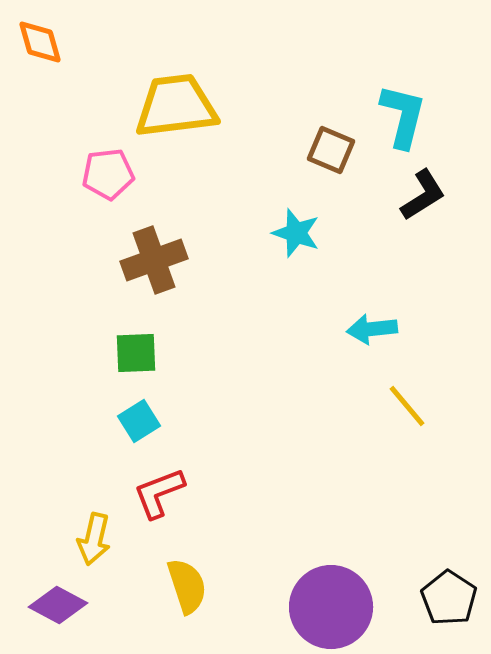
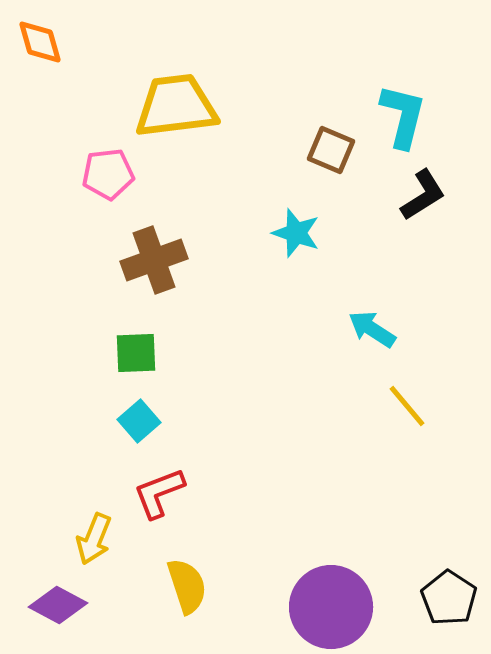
cyan arrow: rotated 39 degrees clockwise
cyan square: rotated 9 degrees counterclockwise
yellow arrow: rotated 9 degrees clockwise
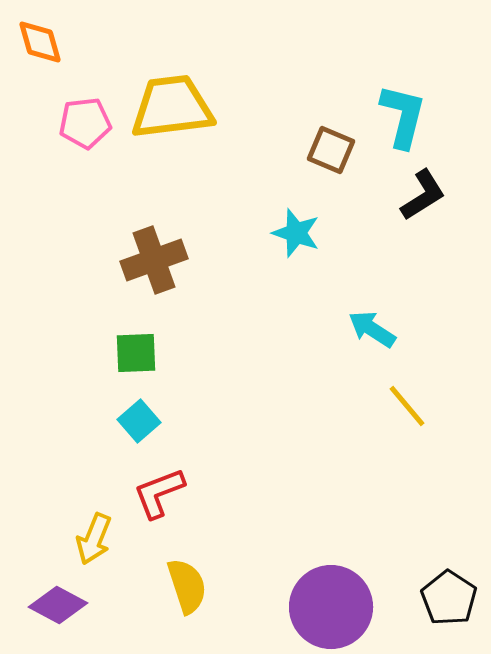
yellow trapezoid: moved 4 px left, 1 px down
pink pentagon: moved 23 px left, 51 px up
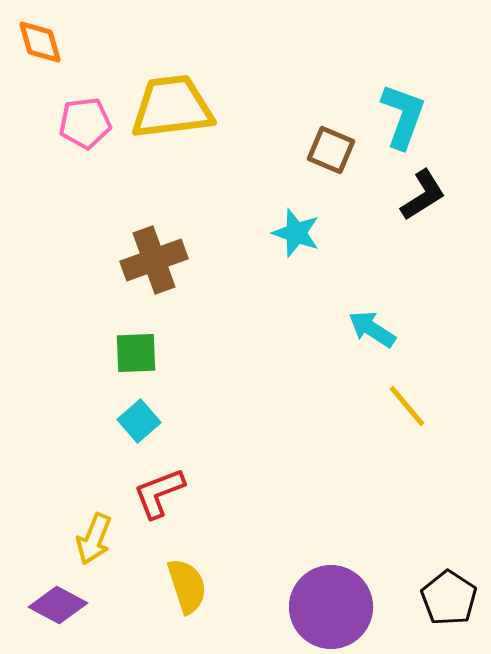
cyan L-shape: rotated 6 degrees clockwise
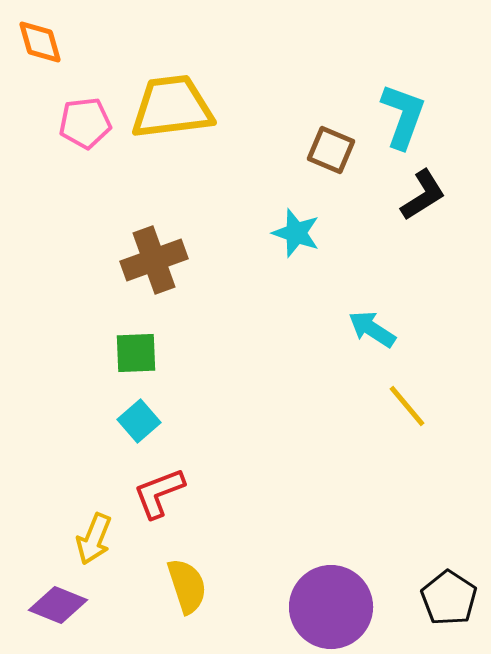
purple diamond: rotated 6 degrees counterclockwise
